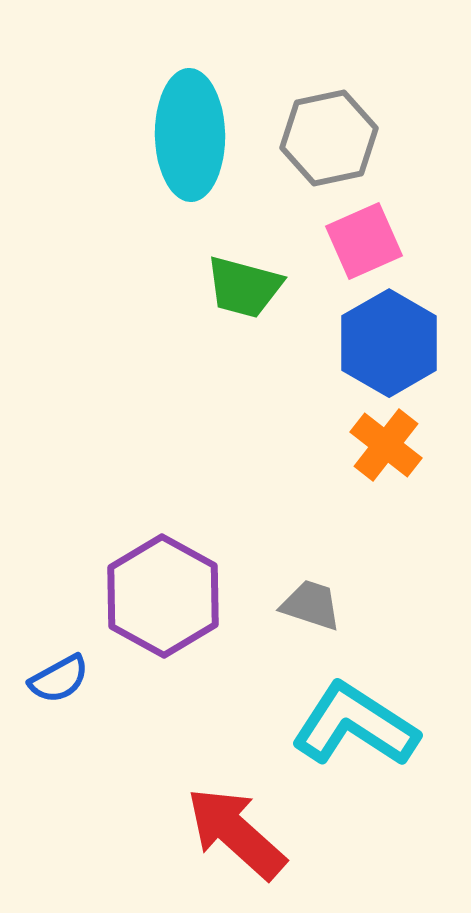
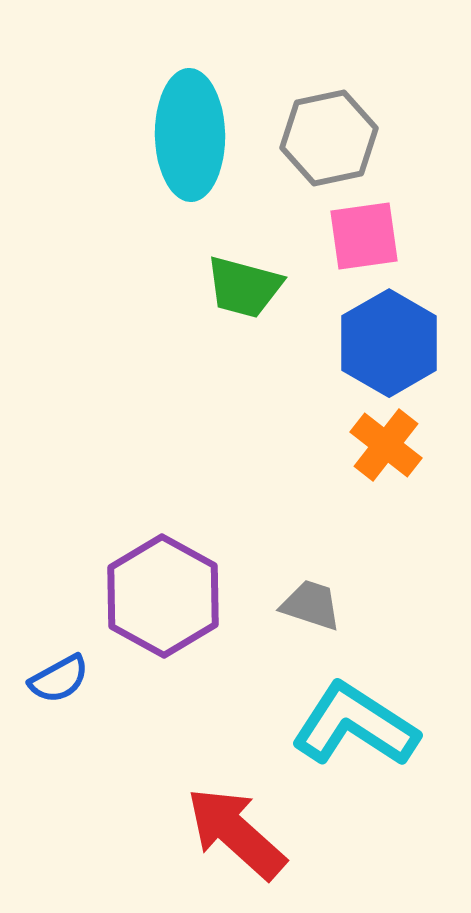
pink square: moved 5 px up; rotated 16 degrees clockwise
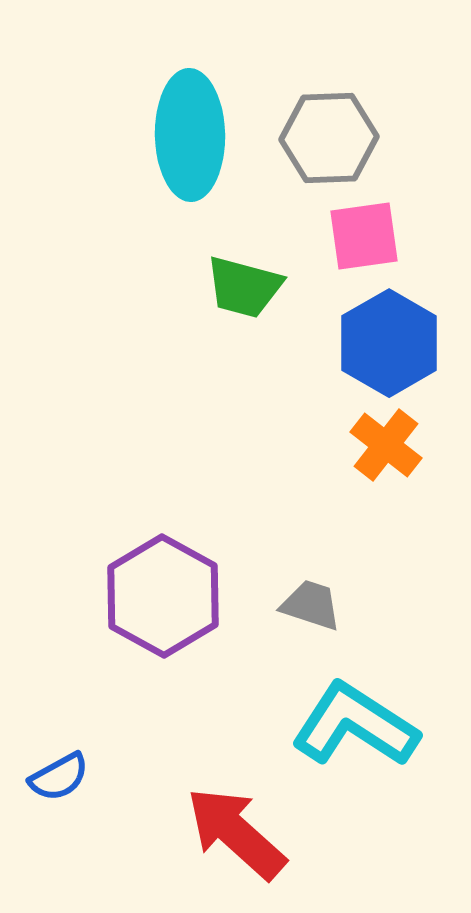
gray hexagon: rotated 10 degrees clockwise
blue semicircle: moved 98 px down
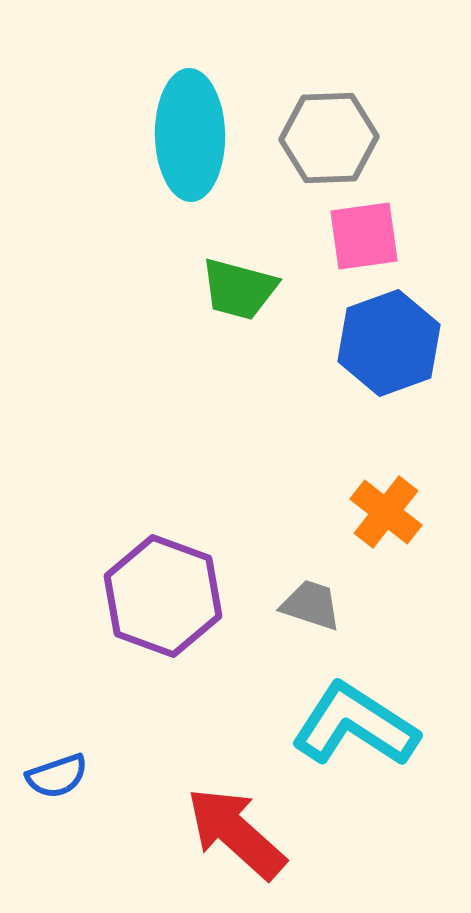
green trapezoid: moved 5 px left, 2 px down
blue hexagon: rotated 10 degrees clockwise
orange cross: moved 67 px down
purple hexagon: rotated 9 degrees counterclockwise
blue semicircle: moved 2 px left, 1 px up; rotated 10 degrees clockwise
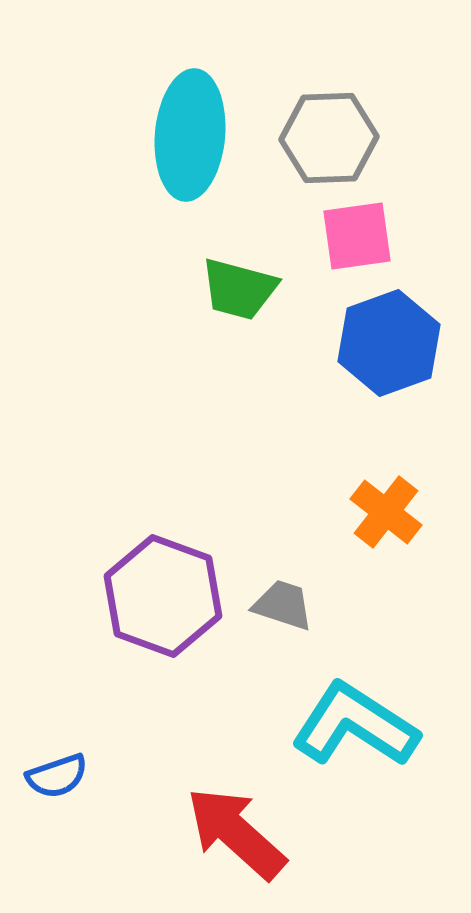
cyan ellipse: rotated 6 degrees clockwise
pink square: moved 7 px left
gray trapezoid: moved 28 px left
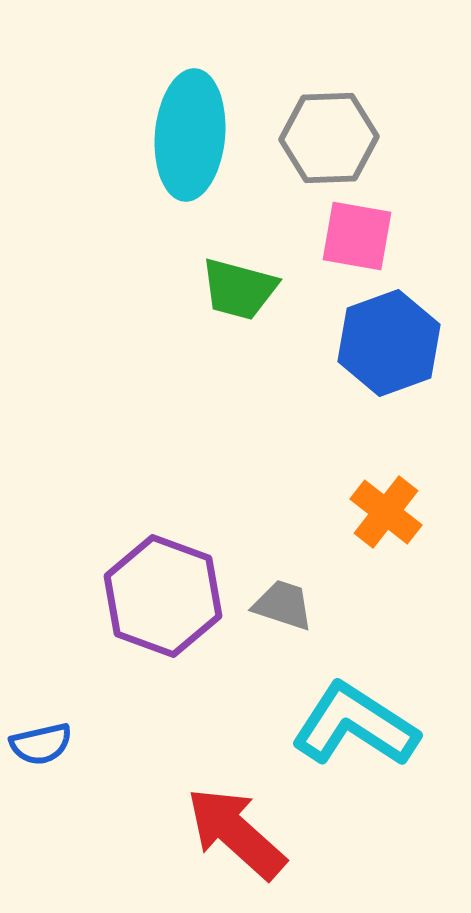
pink square: rotated 18 degrees clockwise
blue semicircle: moved 16 px left, 32 px up; rotated 6 degrees clockwise
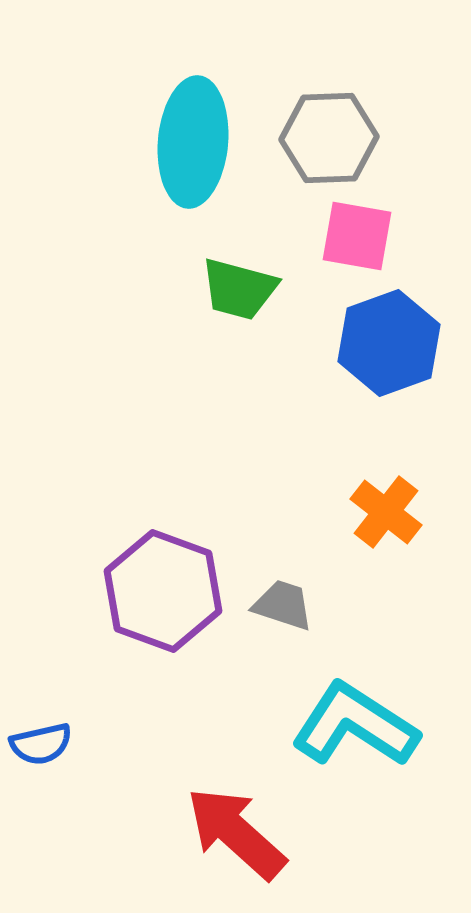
cyan ellipse: moved 3 px right, 7 px down
purple hexagon: moved 5 px up
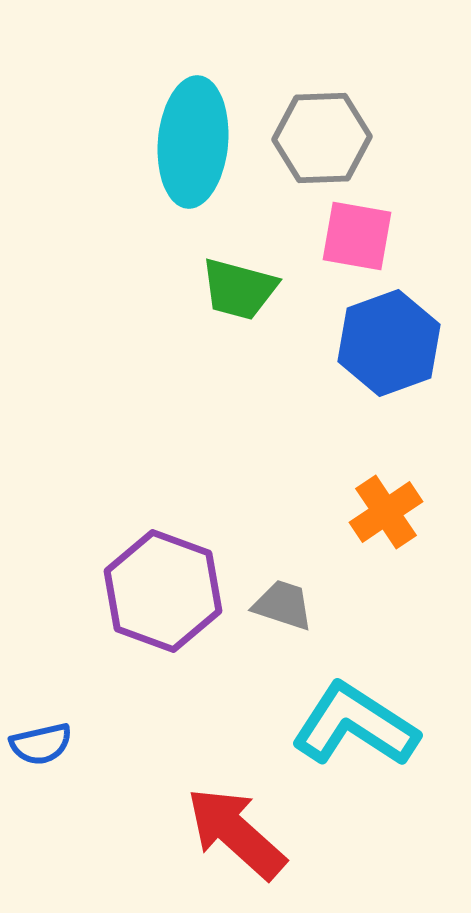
gray hexagon: moved 7 px left
orange cross: rotated 18 degrees clockwise
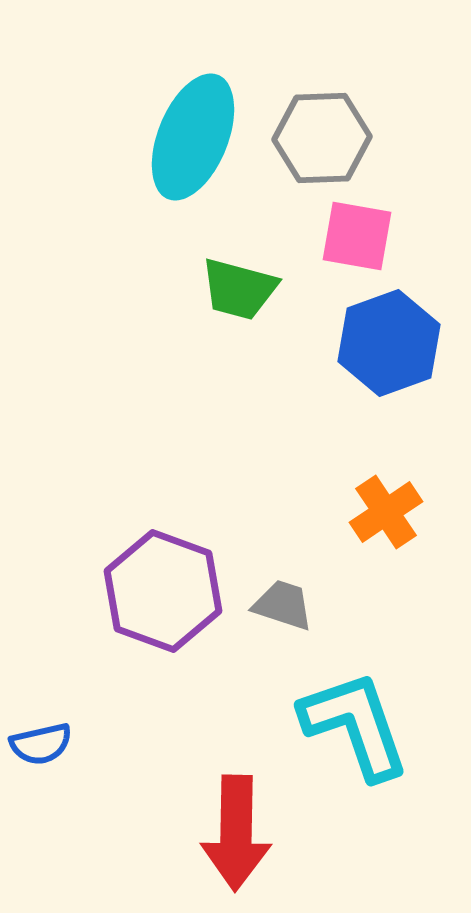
cyan ellipse: moved 5 px up; rotated 17 degrees clockwise
cyan L-shape: rotated 38 degrees clockwise
red arrow: rotated 131 degrees counterclockwise
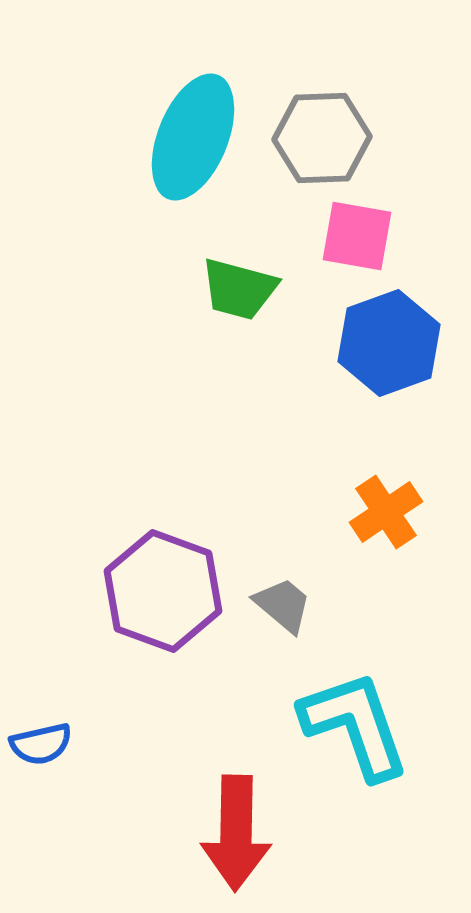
gray trapezoid: rotated 22 degrees clockwise
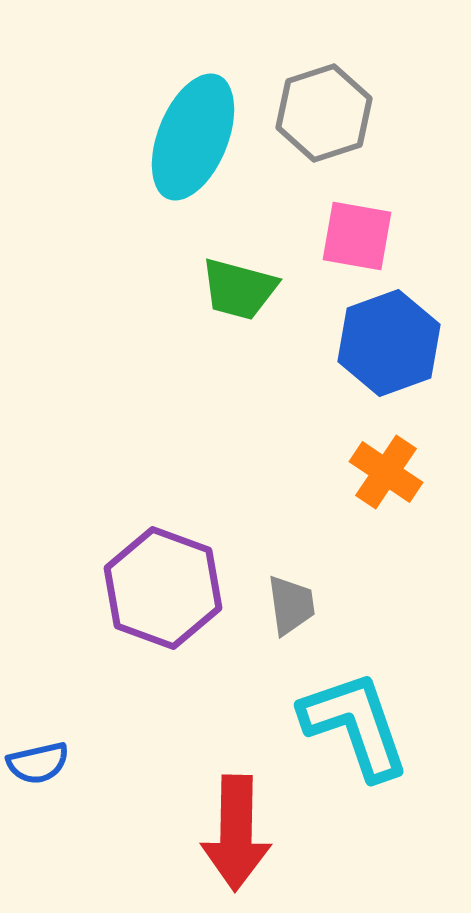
gray hexagon: moved 2 px right, 25 px up; rotated 16 degrees counterclockwise
orange cross: moved 40 px up; rotated 22 degrees counterclockwise
purple hexagon: moved 3 px up
gray trapezoid: moved 8 px right; rotated 42 degrees clockwise
blue semicircle: moved 3 px left, 19 px down
